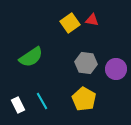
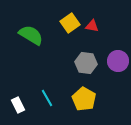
red triangle: moved 6 px down
green semicircle: moved 22 px up; rotated 115 degrees counterclockwise
purple circle: moved 2 px right, 8 px up
cyan line: moved 5 px right, 3 px up
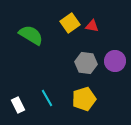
purple circle: moved 3 px left
yellow pentagon: rotated 25 degrees clockwise
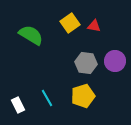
red triangle: moved 2 px right
yellow pentagon: moved 1 px left, 3 px up
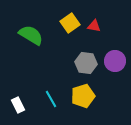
cyan line: moved 4 px right, 1 px down
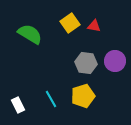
green semicircle: moved 1 px left, 1 px up
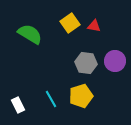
yellow pentagon: moved 2 px left
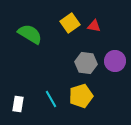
white rectangle: moved 1 px up; rotated 35 degrees clockwise
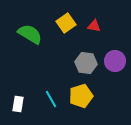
yellow square: moved 4 px left
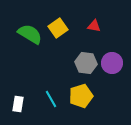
yellow square: moved 8 px left, 5 px down
purple circle: moved 3 px left, 2 px down
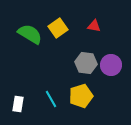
purple circle: moved 1 px left, 2 px down
